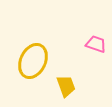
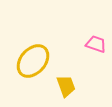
yellow ellipse: rotated 16 degrees clockwise
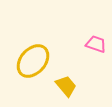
yellow trapezoid: rotated 20 degrees counterclockwise
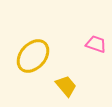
yellow ellipse: moved 5 px up
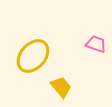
yellow trapezoid: moved 5 px left, 1 px down
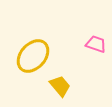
yellow trapezoid: moved 1 px left, 1 px up
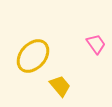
pink trapezoid: rotated 35 degrees clockwise
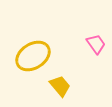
yellow ellipse: rotated 16 degrees clockwise
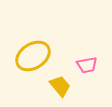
pink trapezoid: moved 9 px left, 21 px down; rotated 115 degrees clockwise
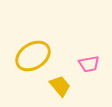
pink trapezoid: moved 2 px right, 1 px up
